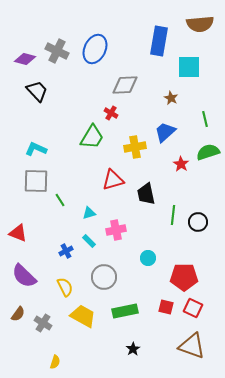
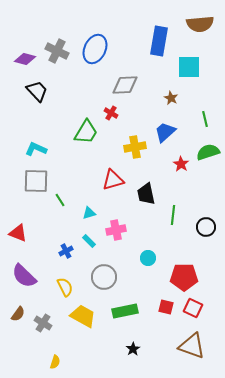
green trapezoid at (92, 137): moved 6 px left, 5 px up
black circle at (198, 222): moved 8 px right, 5 px down
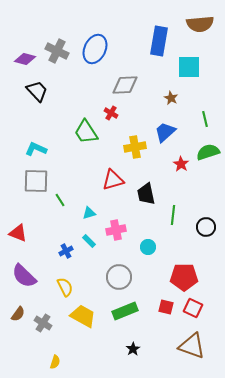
green trapezoid at (86, 132): rotated 116 degrees clockwise
cyan circle at (148, 258): moved 11 px up
gray circle at (104, 277): moved 15 px right
green rectangle at (125, 311): rotated 10 degrees counterclockwise
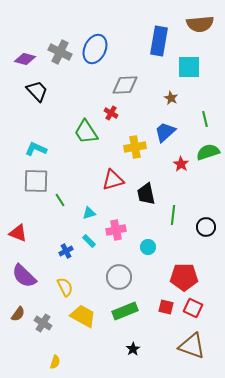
gray cross at (57, 51): moved 3 px right, 1 px down
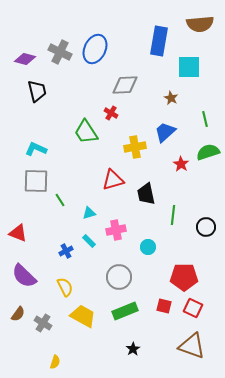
black trapezoid at (37, 91): rotated 30 degrees clockwise
red square at (166, 307): moved 2 px left, 1 px up
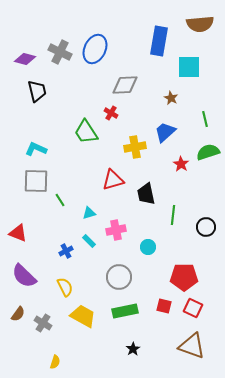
green rectangle at (125, 311): rotated 10 degrees clockwise
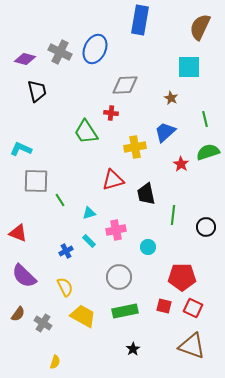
brown semicircle at (200, 24): moved 3 px down; rotated 120 degrees clockwise
blue rectangle at (159, 41): moved 19 px left, 21 px up
red cross at (111, 113): rotated 24 degrees counterclockwise
cyan L-shape at (36, 149): moved 15 px left
red pentagon at (184, 277): moved 2 px left
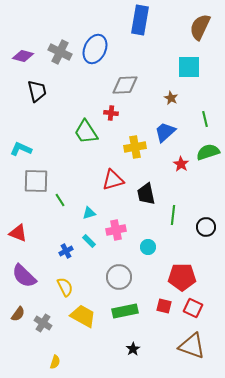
purple diamond at (25, 59): moved 2 px left, 3 px up
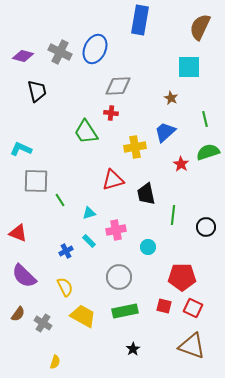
gray diamond at (125, 85): moved 7 px left, 1 px down
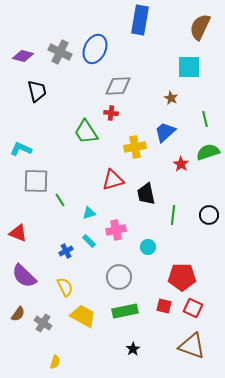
black circle at (206, 227): moved 3 px right, 12 px up
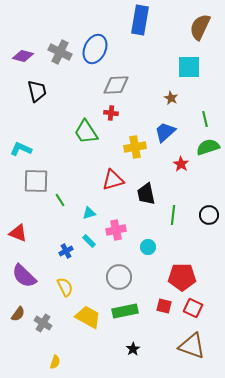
gray diamond at (118, 86): moved 2 px left, 1 px up
green semicircle at (208, 152): moved 5 px up
yellow trapezoid at (83, 316): moved 5 px right, 1 px down
